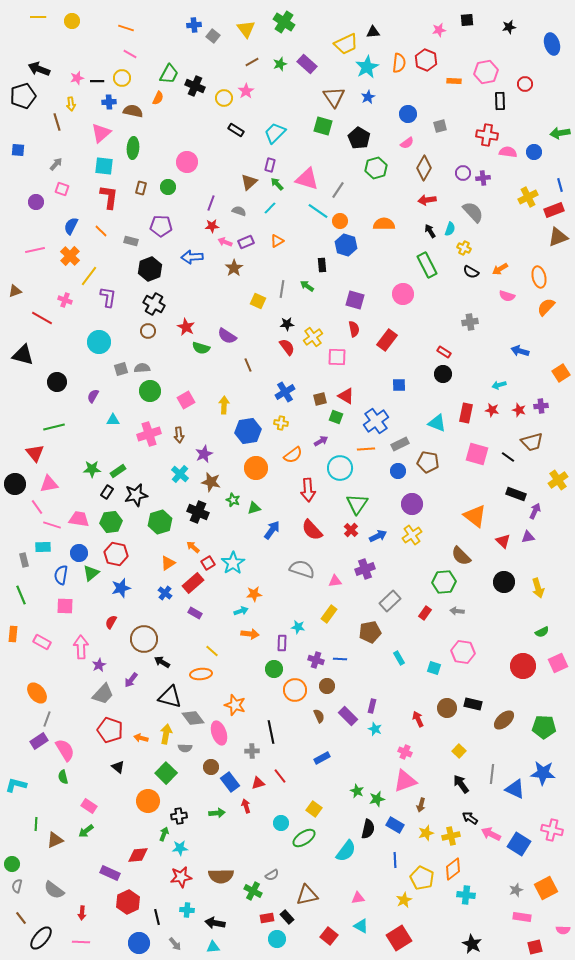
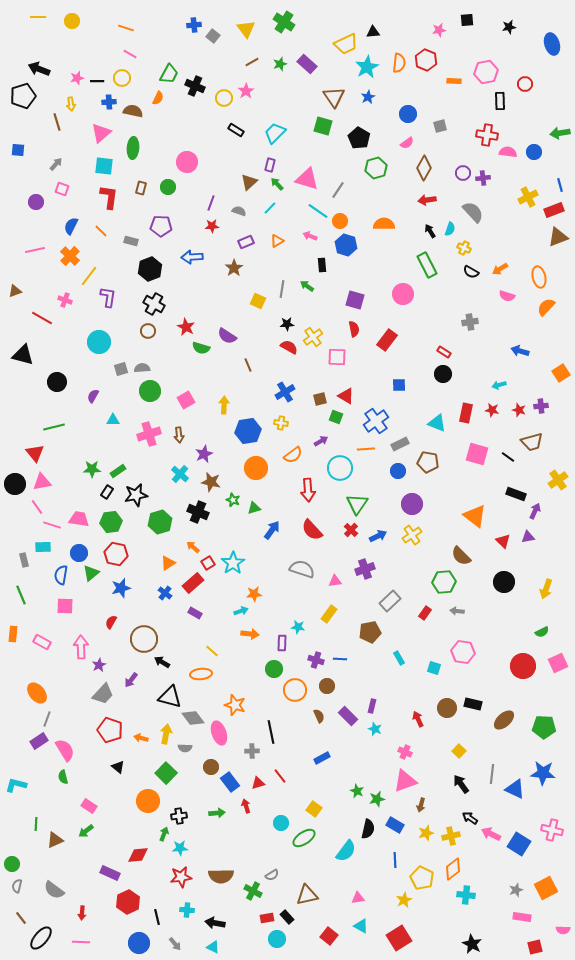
pink arrow at (225, 242): moved 85 px right, 6 px up
red semicircle at (287, 347): moved 2 px right; rotated 24 degrees counterclockwise
pink triangle at (49, 484): moved 7 px left, 2 px up
yellow arrow at (538, 588): moved 8 px right, 1 px down; rotated 36 degrees clockwise
cyan triangle at (213, 947): rotated 32 degrees clockwise
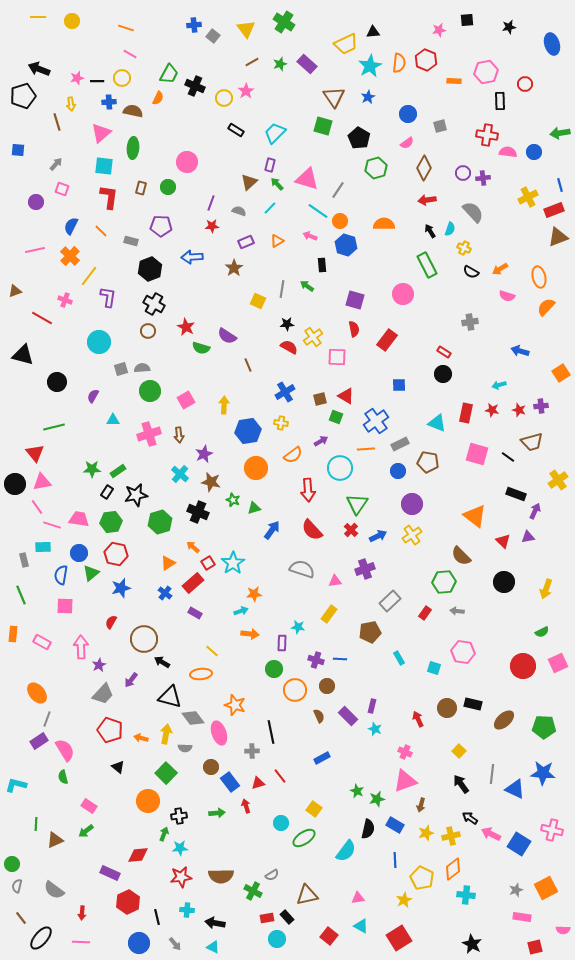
cyan star at (367, 67): moved 3 px right, 1 px up
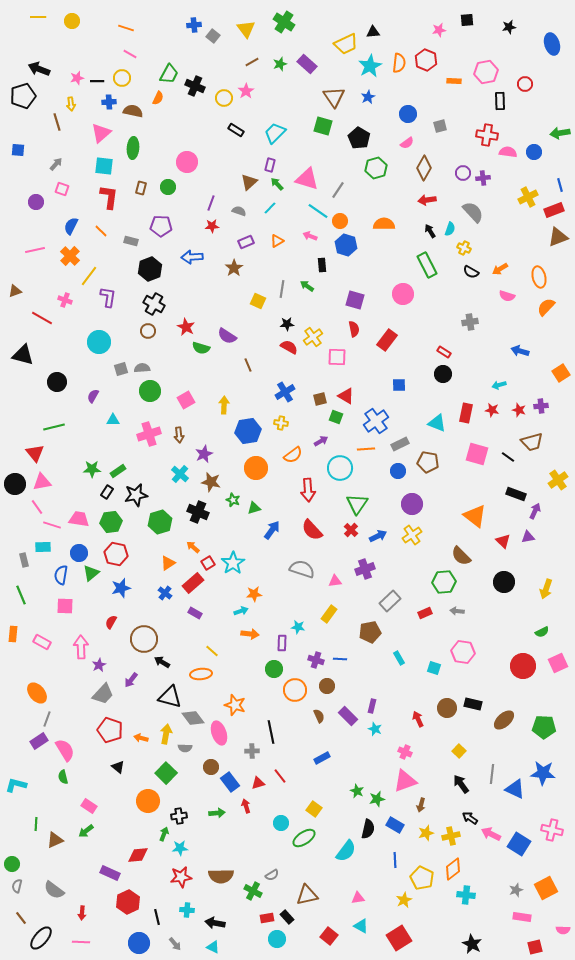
red rectangle at (425, 613): rotated 32 degrees clockwise
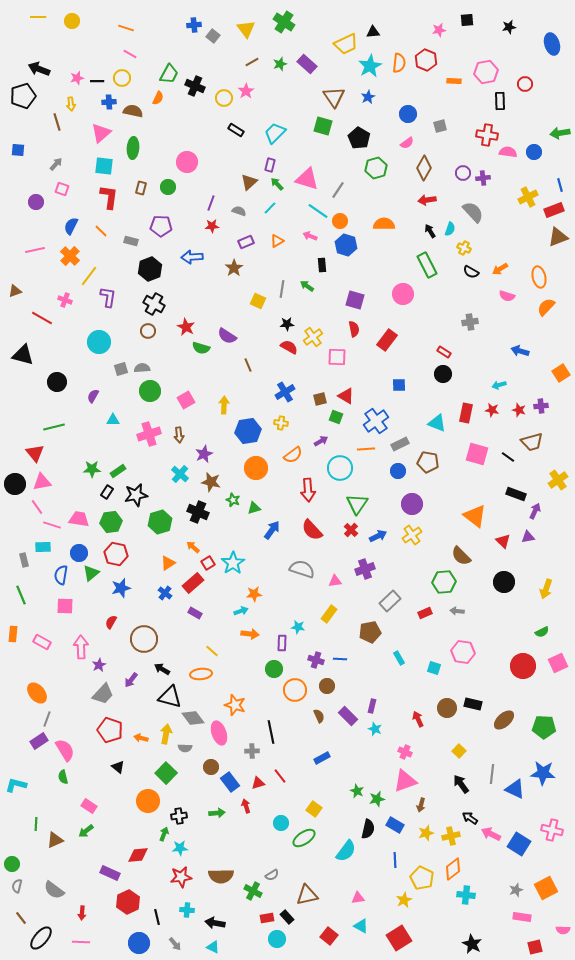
black arrow at (162, 662): moved 7 px down
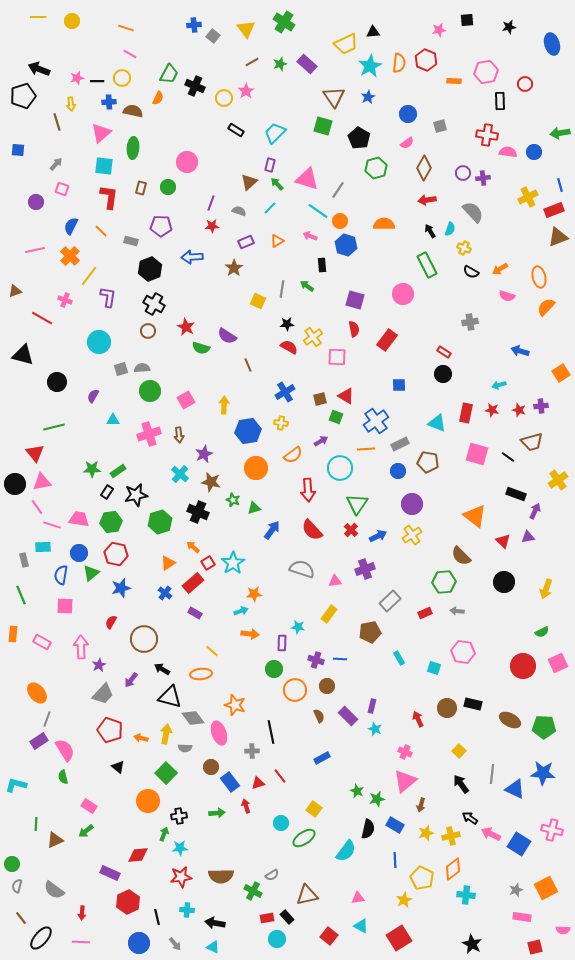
brown ellipse at (504, 720): moved 6 px right; rotated 70 degrees clockwise
pink triangle at (405, 781): rotated 20 degrees counterclockwise
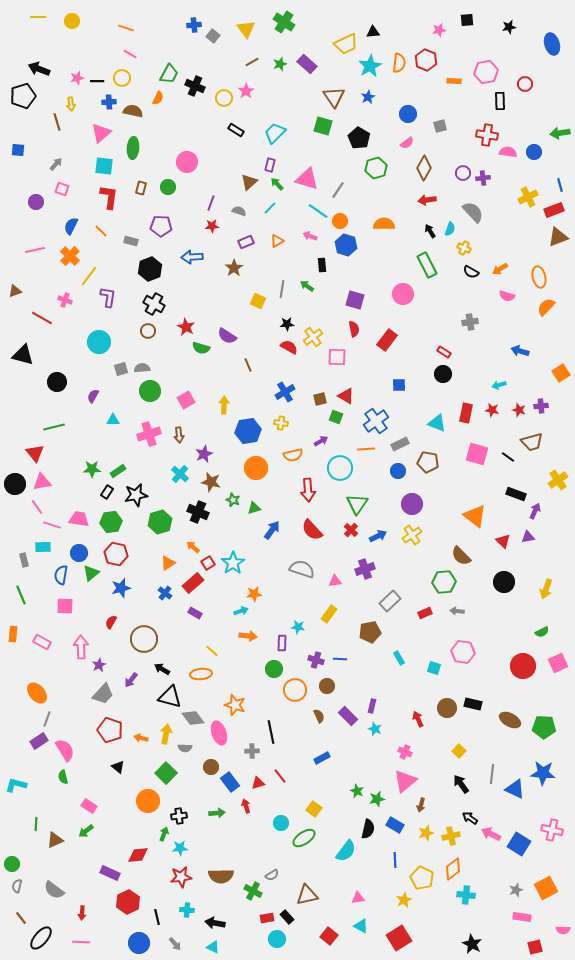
orange semicircle at (293, 455): rotated 24 degrees clockwise
orange arrow at (250, 634): moved 2 px left, 2 px down
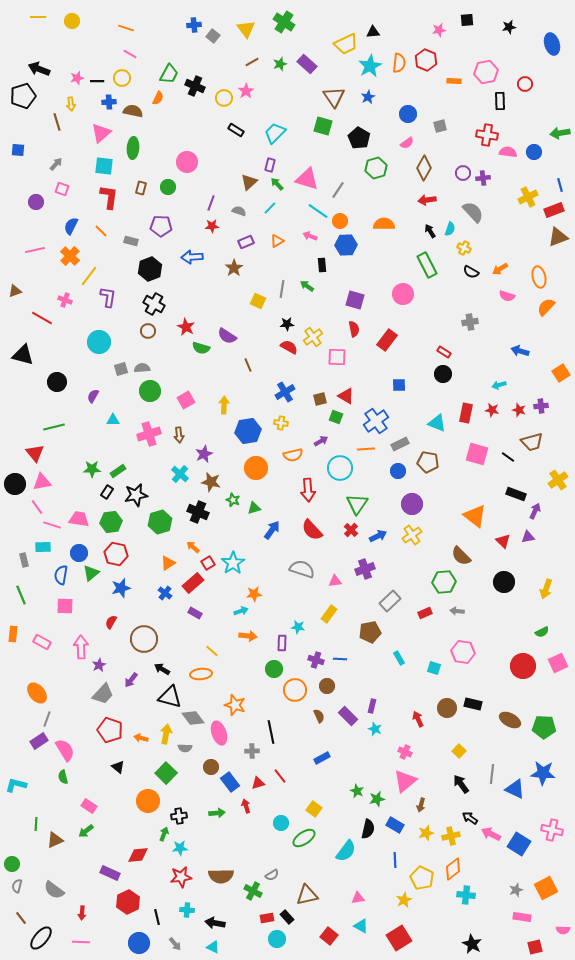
blue hexagon at (346, 245): rotated 20 degrees counterclockwise
